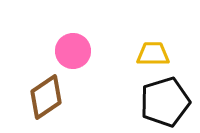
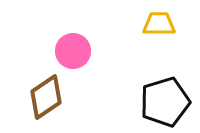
yellow trapezoid: moved 6 px right, 30 px up
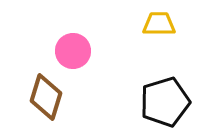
brown diamond: rotated 39 degrees counterclockwise
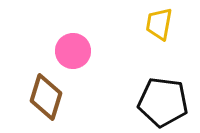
yellow trapezoid: rotated 80 degrees counterclockwise
black pentagon: moved 2 px left; rotated 24 degrees clockwise
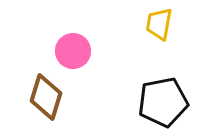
black pentagon: rotated 18 degrees counterclockwise
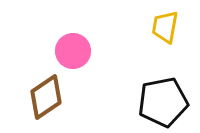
yellow trapezoid: moved 6 px right, 3 px down
brown diamond: rotated 39 degrees clockwise
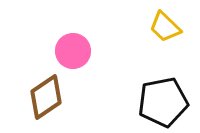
yellow trapezoid: rotated 56 degrees counterclockwise
